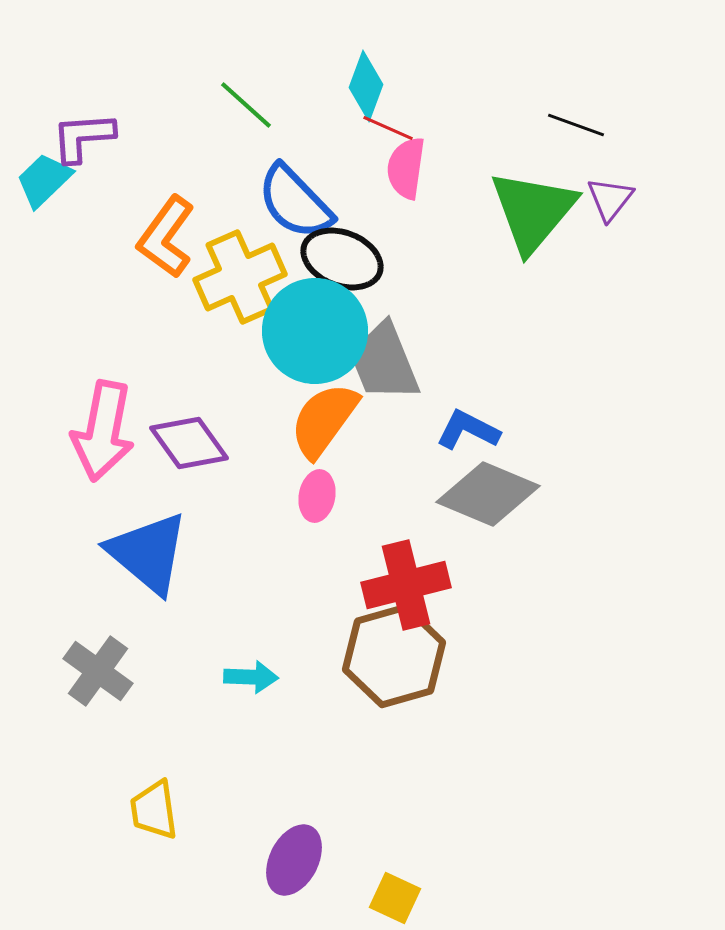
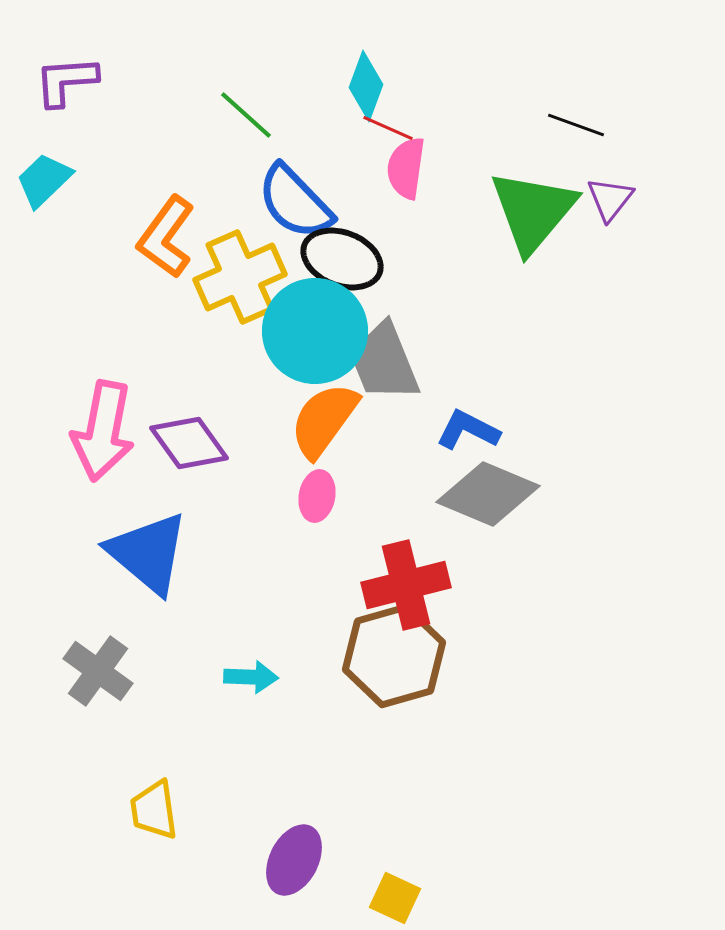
green line: moved 10 px down
purple L-shape: moved 17 px left, 56 px up
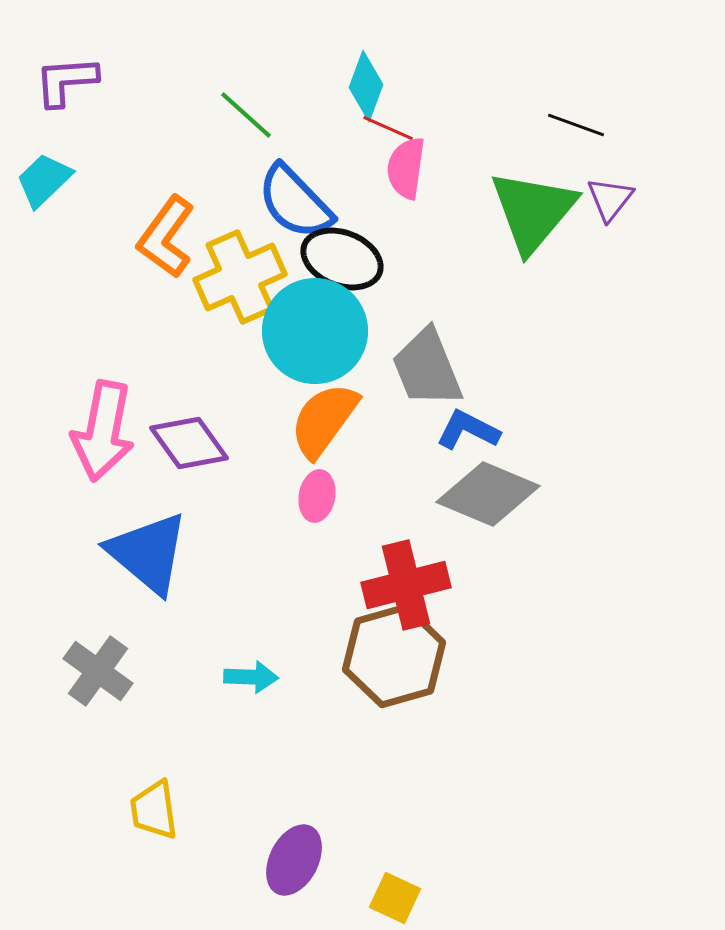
gray trapezoid: moved 43 px right, 6 px down
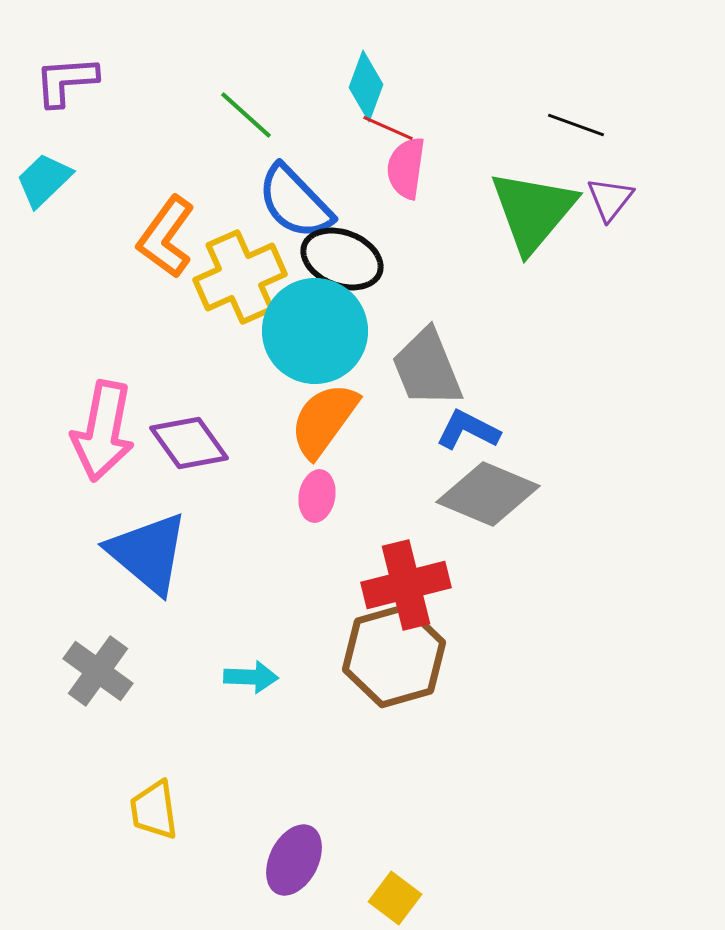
yellow square: rotated 12 degrees clockwise
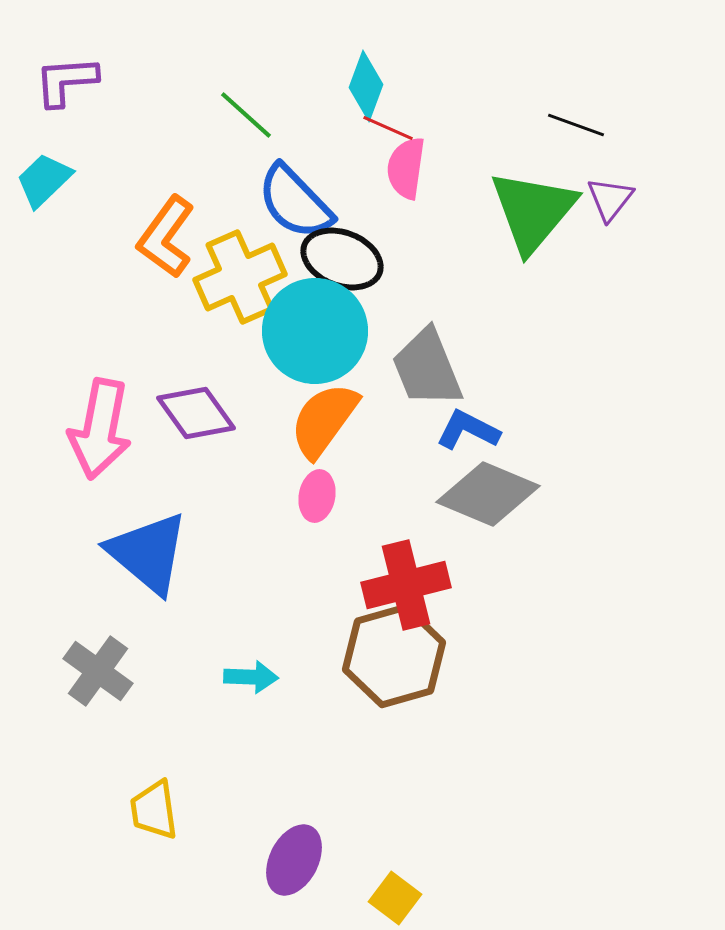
pink arrow: moved 3 px left, 2 px up
purple diamond: moved 7 px right, 30 px up
